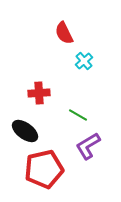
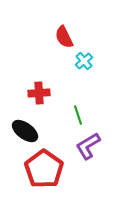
red semicircle: moved 4 px down
green line: rotated 42 degrees clockwise
red pentagon: rotated 24 degrees counterclockwise
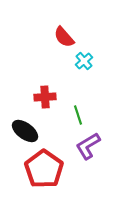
red semicircle: rotated 15 degrees counterclockwise
red cross: moved 6 px right, 4 px down
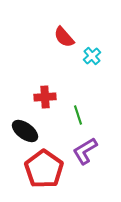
cyan cross: moved 8 px right, 5 px up
purple L-shape: moved 3 px left, 5 px down
